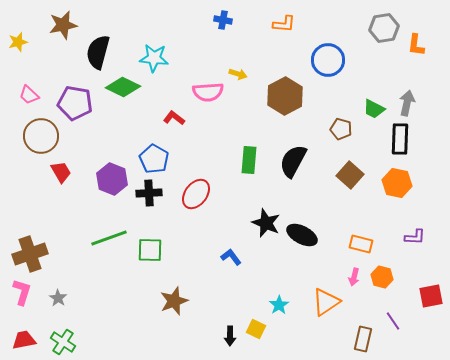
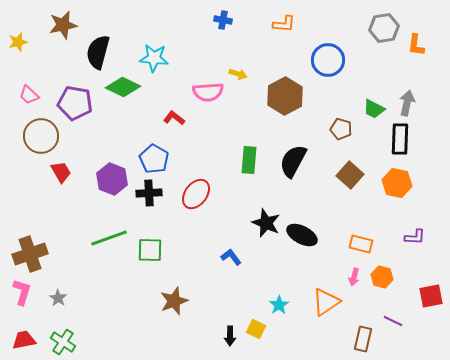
purple line at (393, 321): rotated 30 degrees counterclockwise
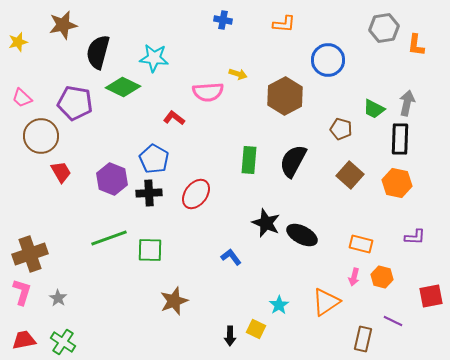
pink trapezoid at (29, 95): moved 7 px left, 3 px down
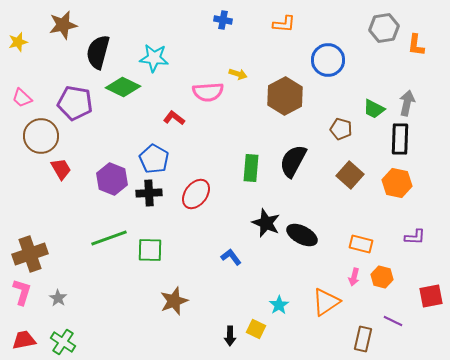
green rectangle at (249, 160): moved 2 px right, 8 px down
red trapezoid at (61, 172): moved 3 px up
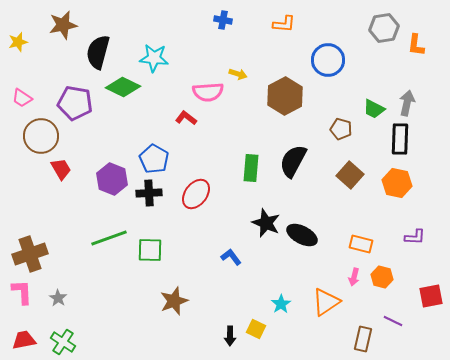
pink trapezoid at (22, 98): rotated 10 degrees counterclockwise
red L-shape at (174, 118): moved 12 px right
pink L-shape at (22, 292): rotated 20 degrees counterclockwise
cyan star at (279, 305): moved 2 px right, 1 px up
